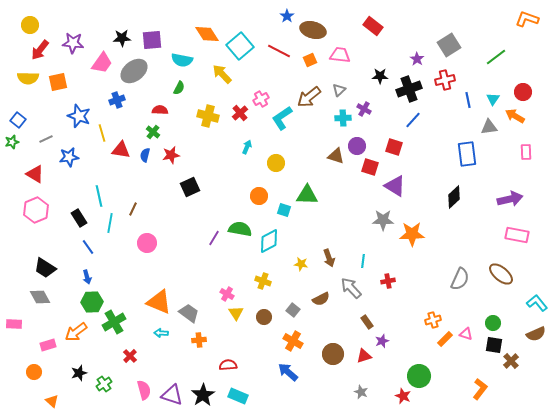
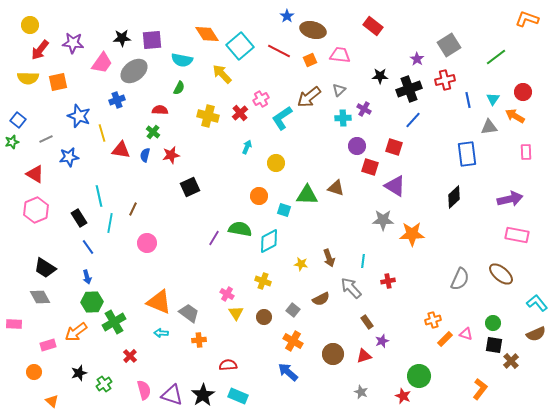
brown triangle at (336, 156): moved 32 px down
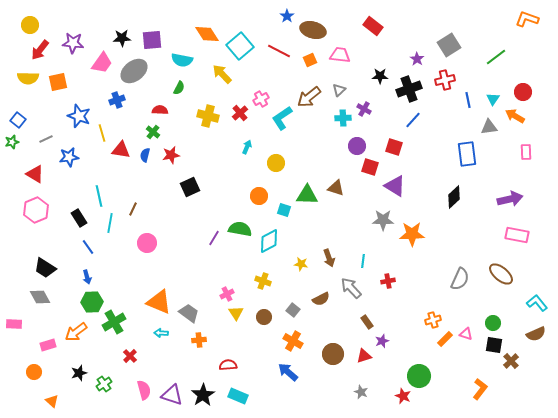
pink cross at (227, 294): rotated 32 degrees clockwise
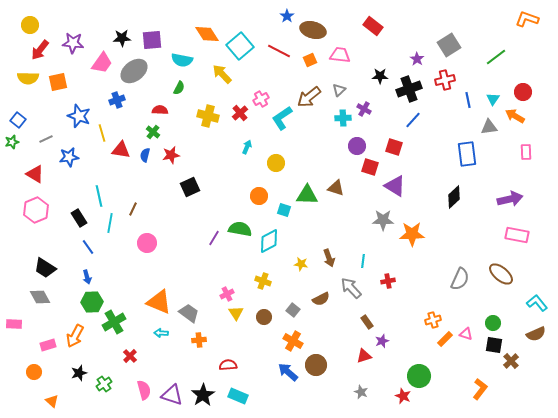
orange arrow at (76, 332): moved 1 px left, 4 px down; rotated 25 degrees counterclockwise
brown circle at (333, 354): moved 17 px left, 11 px down
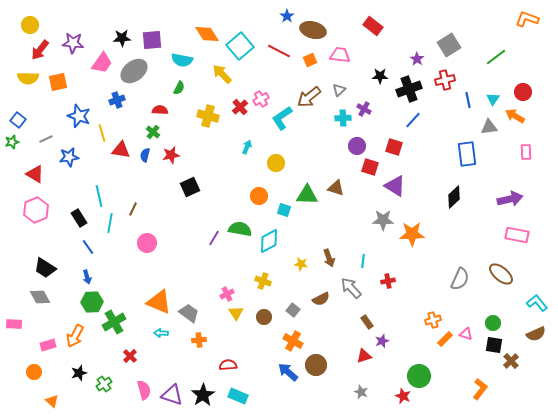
red cross at (240, 113): moved 6 px up
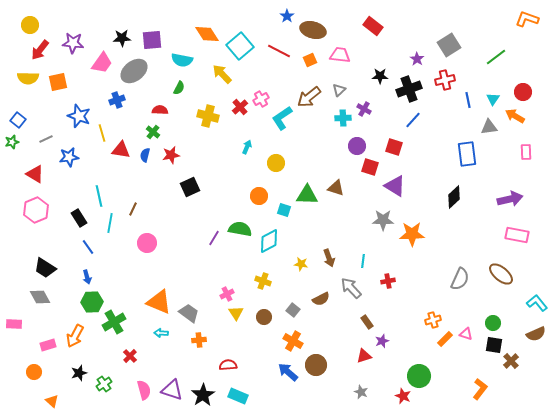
purple triangle at (172, 395): moved 5 px up
